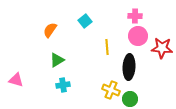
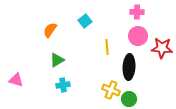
pink cross: moved 2 px right, 4 px up
green circle: moved 1 px left
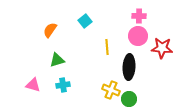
pink cross: moved 2 px right, 4 px down
green triangle: rotated 14 degrees clockwise
pink triangle: moved 17 px right, 5 px down
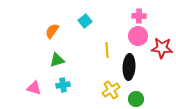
orange semicircle: moved 2 px right, 1 px down
yellow line: moved 3 px down
pink triangle: moved 1 px right, 3 px down
yellow cross: rotated 36 degrees clockwise
green circle: moved 7 px right
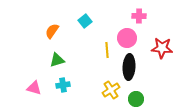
pink circle: moved 11 px left, 2 px down
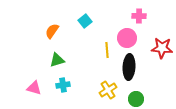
yellow cross: moved 3 px left
